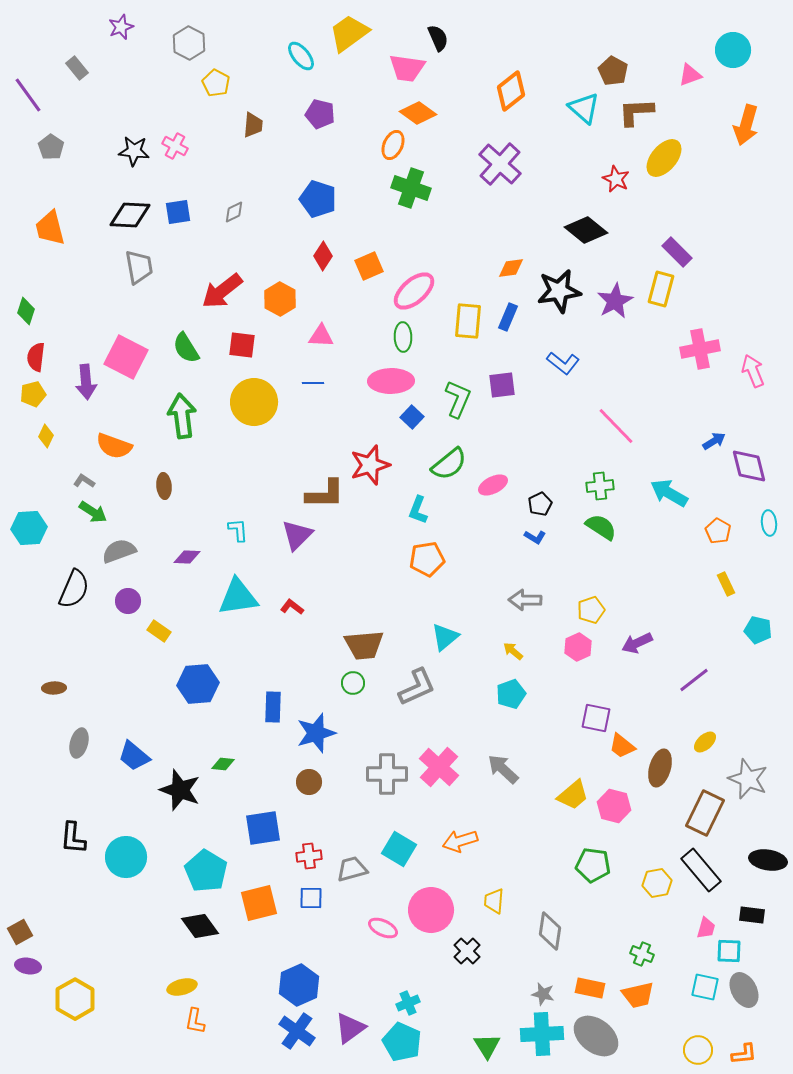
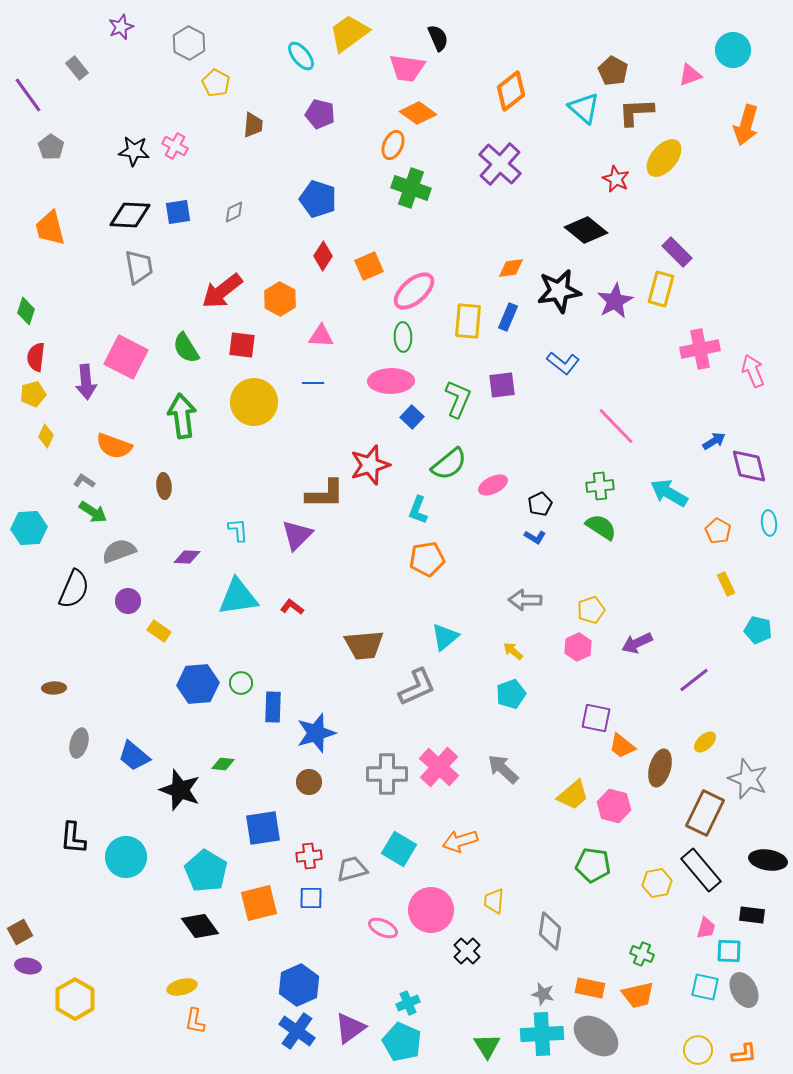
green circle at (353, 683): moved 112 px left
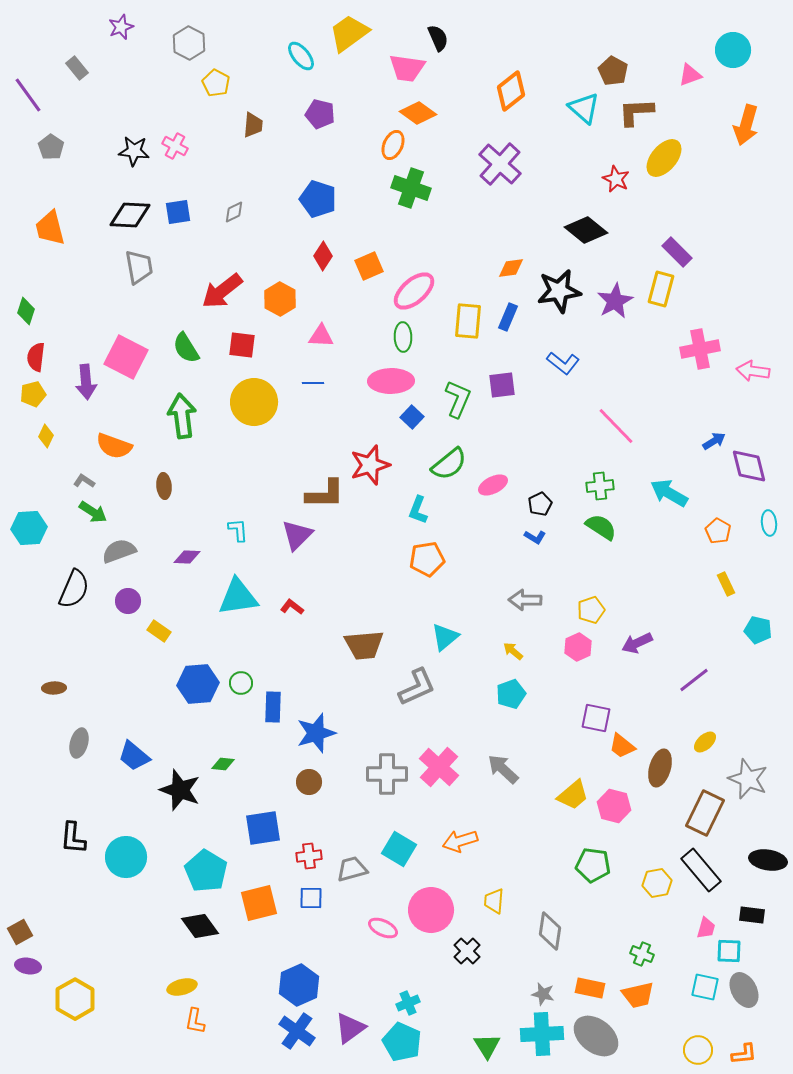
pink arrow at (753, 371): rotated 60 degrees counterclockwise
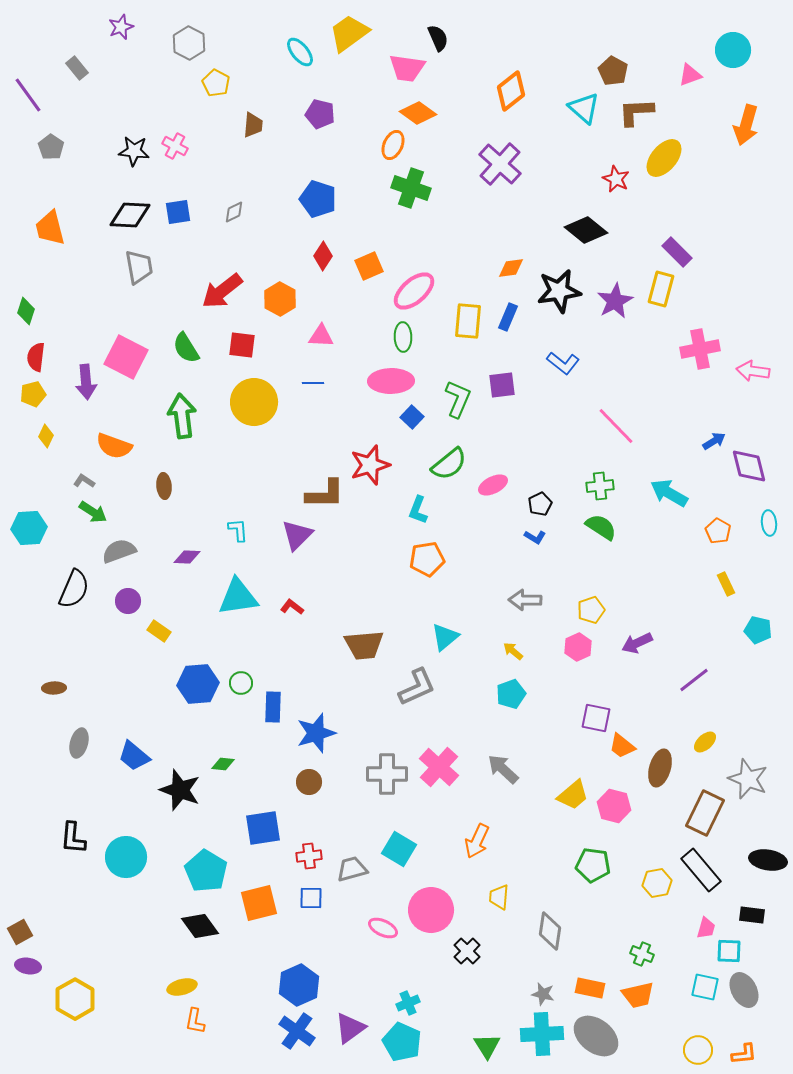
cyan ellipse at (301, 56): moved 1 px left, 4 px up
orange arrow at (460, 841): moved 17 px right; rotated 48 degrees counterclockwise
yellow trapezoid at (494, 901): moved 5 px right, 4 px up
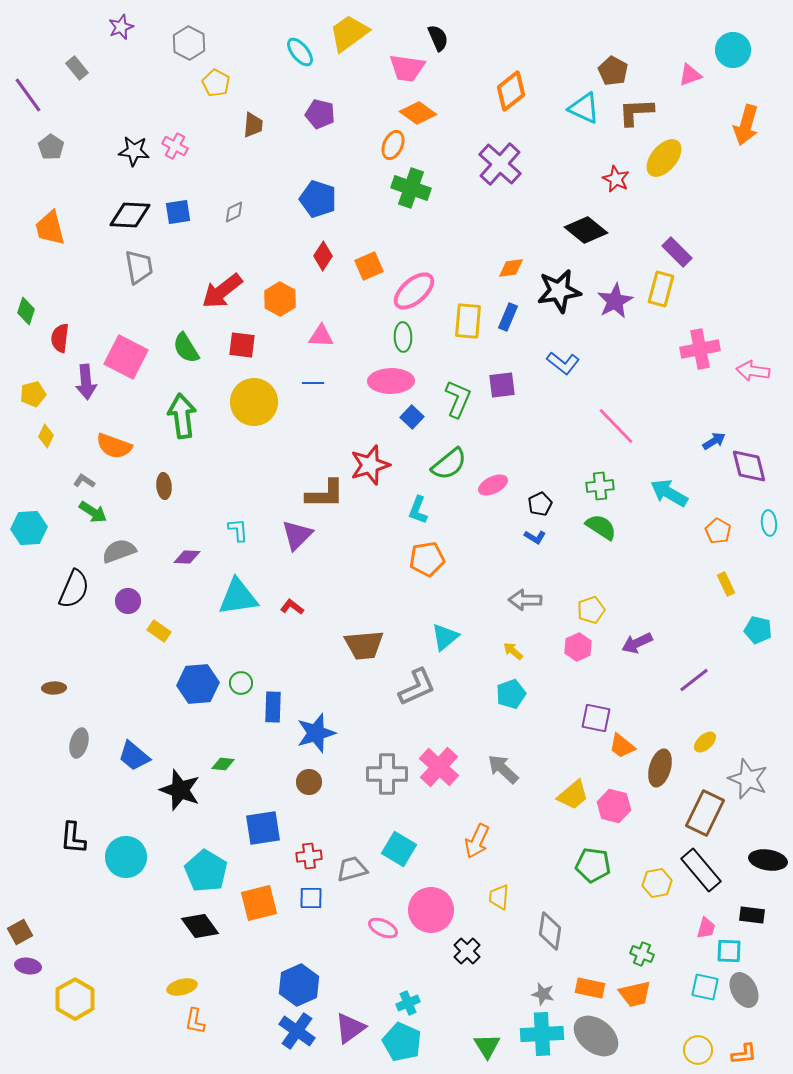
cyan triangle at (584, 108): rotated 16 degrees counterclockwise
red semicircle at (36, 357): moved 24 px right, 19 px up
orange trapezoid at (638, 995): moved 3 px left, 1 px up
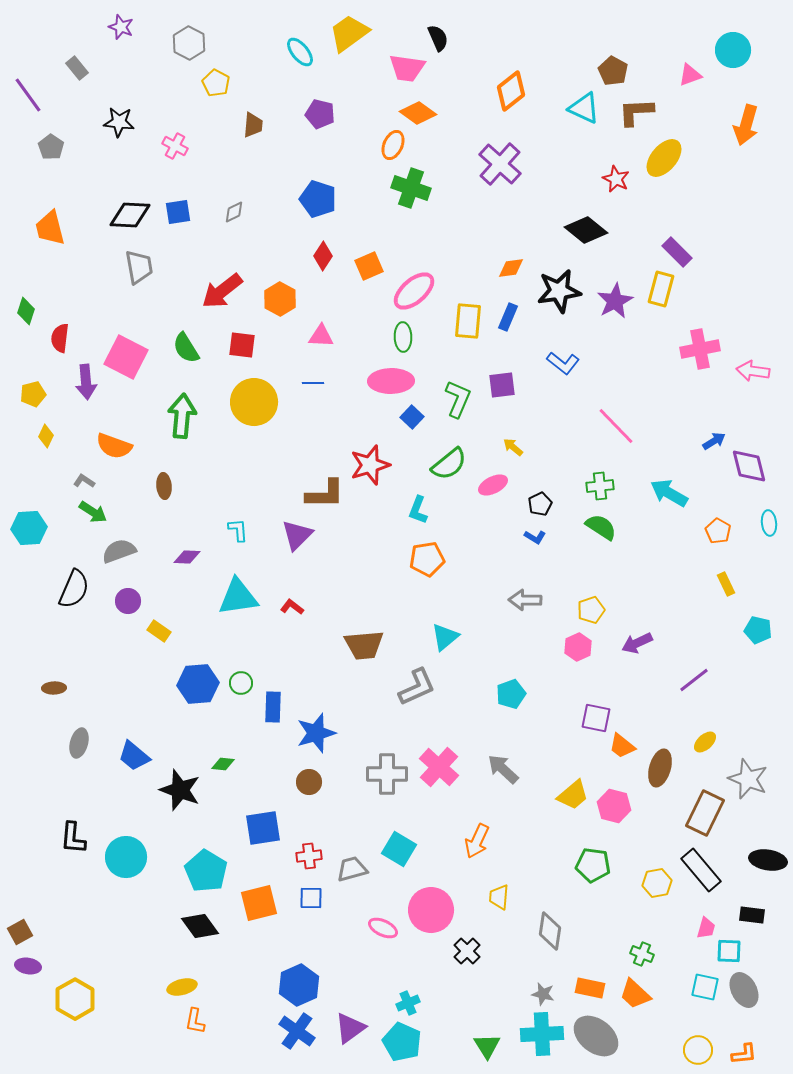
purple star at (121, 27): rotated 30 degrees counterclockwise
black star at (134, 151): moved 15 px left, 29 px up
green arrow at (182, 416): rotated 12 degrees clockwise
yellow arrow at (513, 651): moved 204 px up
orange trapezoid at (635, 994): rotated 56 degrees clockwise
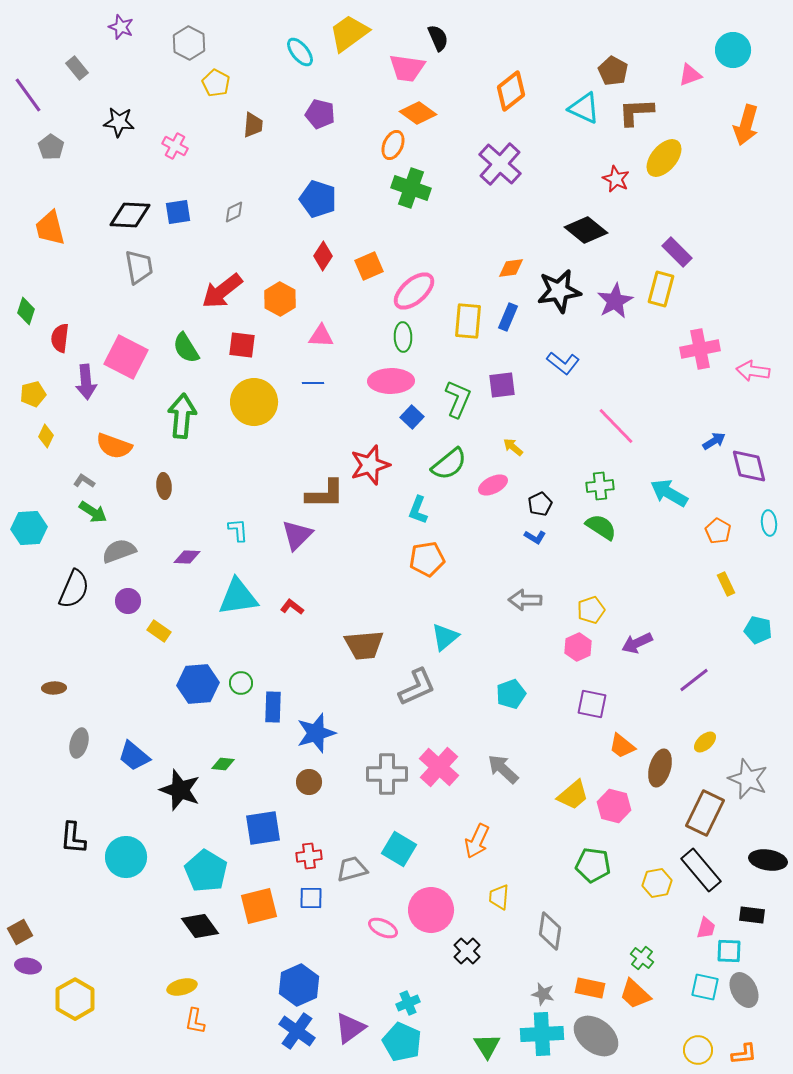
purple square at (596, 718): moved 4 px left, 14 px up
orange square at (259, 903): moved 3 px down
green cross at (642, 954): moved 4 px down; rotated 15 degrees clockwise
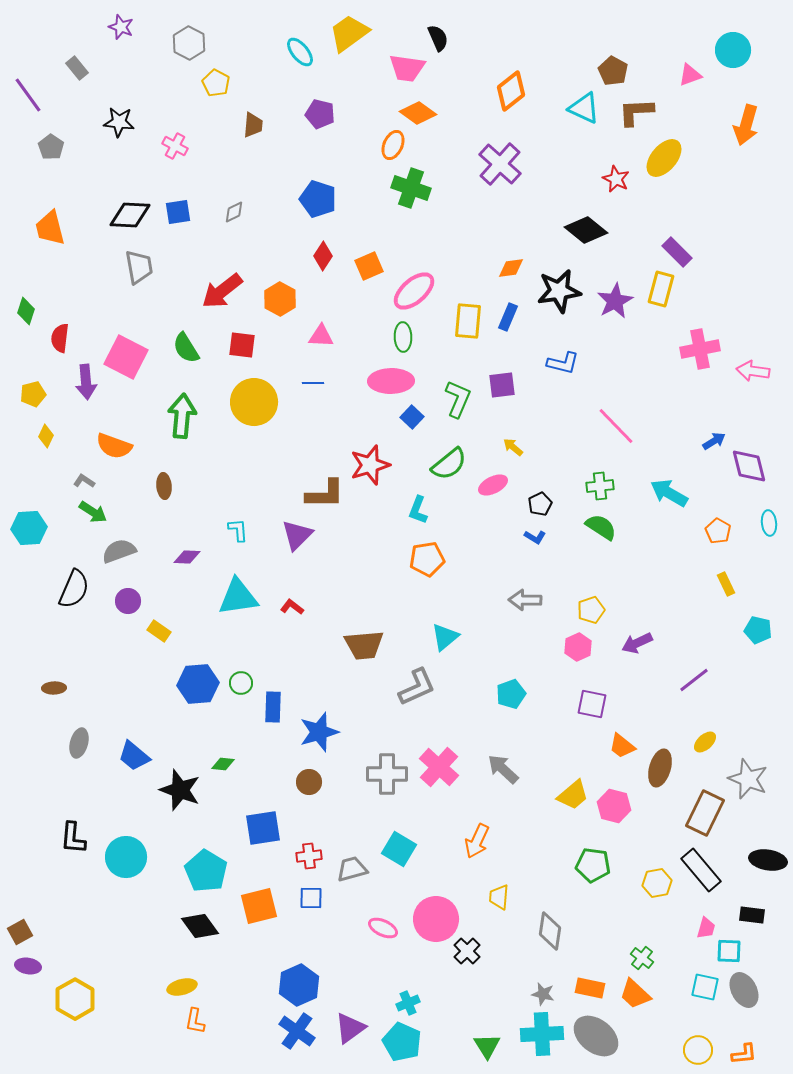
blue L-shape at (563, 363): rotated 24 degrees counterclockwise
blue star at (316, 733): moved 3 px right, 1 px up
pink circle at (431, 910): moved 5 px right, 9 px down
